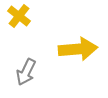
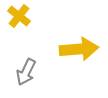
yellow arrow: moved 1 px right
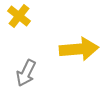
gray arrow: moved 1 px down
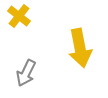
yellow arrow: moved 1 px right, 1 px up; rotated 84 degrees clockwise
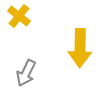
yellow arrow: rotated 12 degrees clockwise
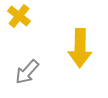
gray arrow: moved 1 px right, 1 px up; rotated 16 degrees clockwise
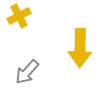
yellow cross: rotated 25 degrees clockwise
